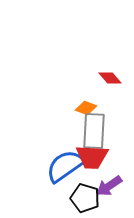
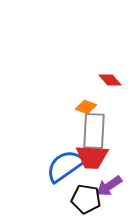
red diamond: moved 2 px down
orange diamond: moved 1 px up
black pentagon: moved 1 px right, 1 px down; rotated 8 degrees counterclockwise
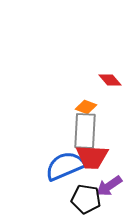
gray rectangle: moved 9 px left
blue semicircle: rotated 12 degrees clockwise
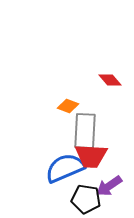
orange diamond: moved 18 px left, 1 px up
red trapezoid: moved 1 px left, 1 px up
blue semicircle: moved 2 px down
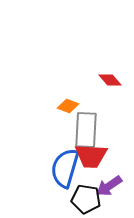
gray rectangle: moved 1 px right, 1 px up
blue semicircle: rotated 51 degrees counterclockwise
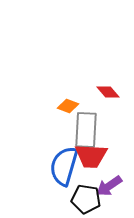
red diamond: moved 2 px left, 12 px down
blue semicircle: moved 1 px left, 2 px up
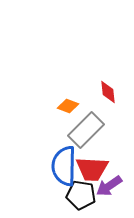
red diamond: rotated 35 degrees clockwise
gray rectangle: rotated 42 degrees clockwise
red trapezoid: moved 1 px right, 13 px down
blue semicircle: rotated 15 degrees counterclockwise
black pentagon: moved 5 px left, 4 px up
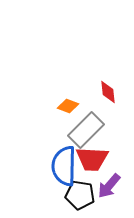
red trapezoid: moved 10 px up
purple arrow: rotated 16 degrees counterclockwise
black pentagon: moved 1 px left
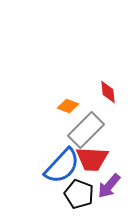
blue semicircle: moved 2 px left; rotated 138 degrees counterclockwise
black pentagon: moved 1 px left, 1 px up; rotated 12 degrees clockwise
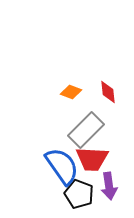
orange diamond: moved 3 px right, 14 px up
blue semicircle: rotated 78 degrees counterclockwise
purple arrow: rotated 48 degrees counterclockwise
